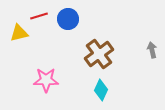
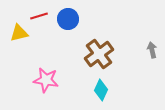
pink star: rotated 10 degrees clockwise
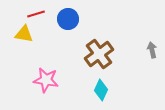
red line: moved 3 px left, 2 px up
yellow triangle: moved 5 px right, 1 px down; rotated 24 degrees clockwise
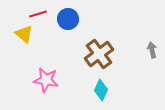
red line: moved 2 px right
yellow triangle: rotated 30 degrees clockwise
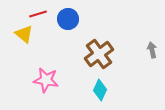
cyan diamond: moved 1 px left
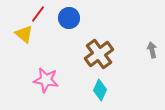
red line: rotated 36 degrees counterclockwise
blue circle: moved 1 px right, 1 px up
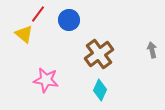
blue circle: moved 2 px down
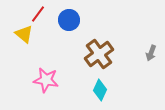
gray arrow: moved 1 px left, 3 px down; rotated 147 degrees counterclockwise
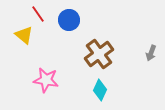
red line: rotated 72 degrees counterclockwise
yellow triangle: moved 1 px down
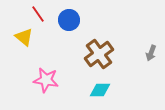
yellow triangle: moved 2 px down
cyan diamond: rotated 65 degrees clockwise
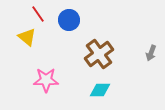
yellow triangle: moved 3 px right
pink star: rotated 10 degrees counterclockwise
